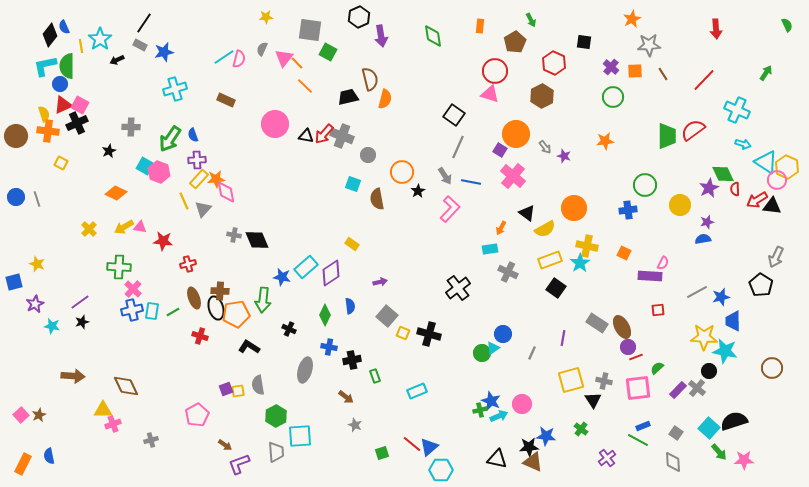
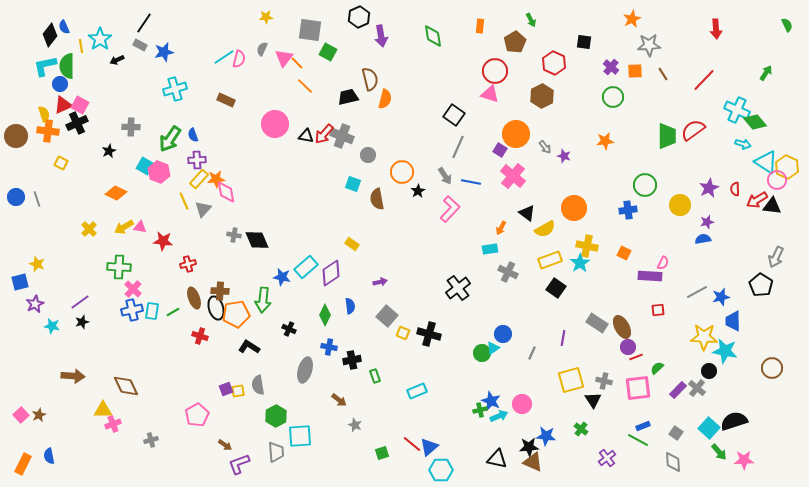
green diamond at (723, 174): moved 32 px right, 52 px up; rotated 15 degrees counterclockwise
blue square at (14, 282): moved 6 px right
brown arrow at (346, 397): moved 7 px left, 3 px down
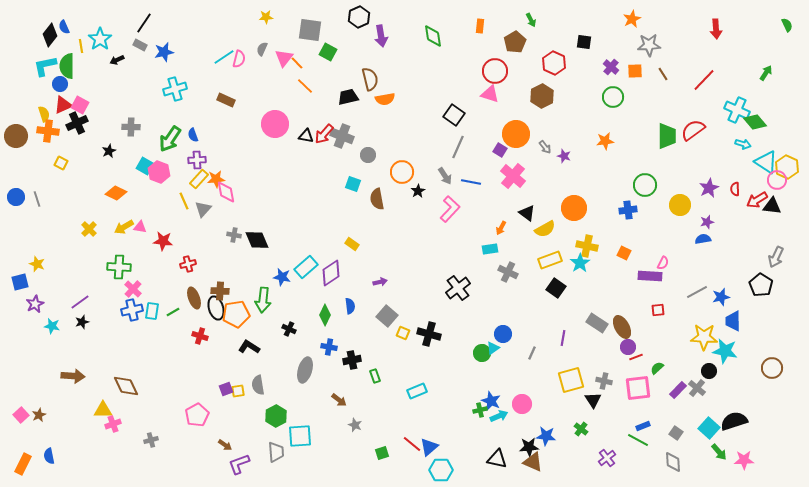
orange semicircle at (385, 99): rotated 66 degrees clockwise
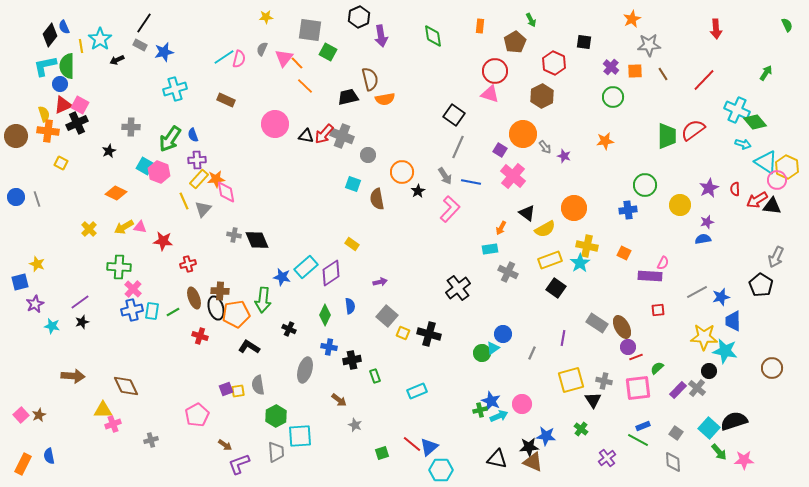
orange circle at (516, 134): moved 7 px right
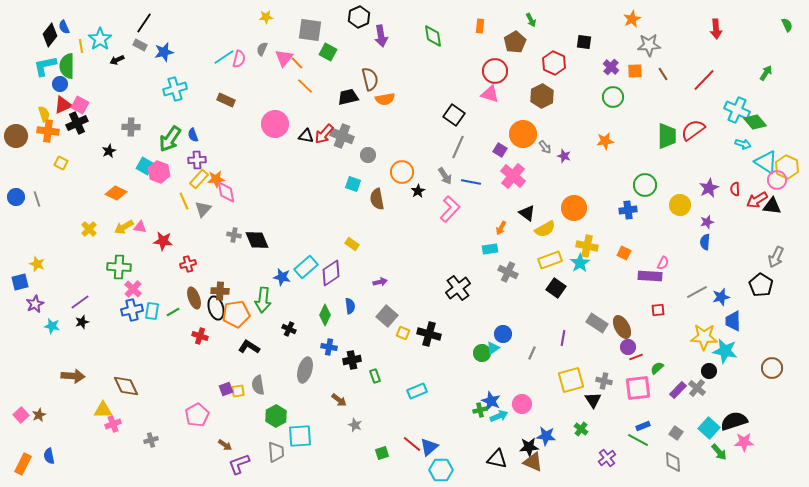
blue semicircle at (703, 239): moved 2 px right, 3 px down; rotated 77 degrees counterclockwise
pink star at (744, 460): moved 18 px up
